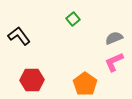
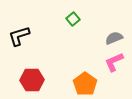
black L-shape: rotated 70 degrees counterclockwise
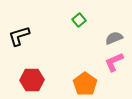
green square: moved 6 px right, 1 px down
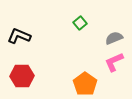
green square: moved 1 px right, 3 px down
black L-shape: rotated 40 degrees clockwise
red hexagon: moved 10 px left, 4 px up
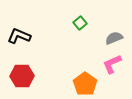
pink L-shape: moved 2 px left, 2 px down
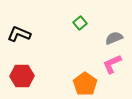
black L-shape: moved 2 px up
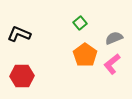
pink L-shape: rotated 15 degrees counterclockwise
orange pentagon: moved 29 px up
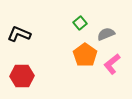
gray semicircle: moved 8 px left, 4 px up
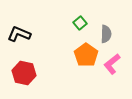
gray semicircle: rotated 114 degrees clockwise
orange pentagon: moved 1 px right
red hexagon: moved 2 px right, 3 px up; rotated 15 degrees clockwise
